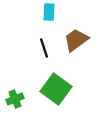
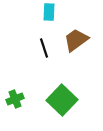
green square: moved 6 px right, 11 px down; rotated 8 degrees clockwise
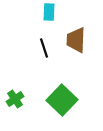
brown trapezoid: rotated 52 degrees counterclockwise
green cross: rotated 12 degrees counterclockwise
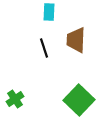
green square: moved 17 px right
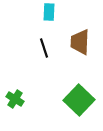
brown trapezoid: moved 4 px right, 2 px down
green cross: rotated 24 degrees counterclockwise
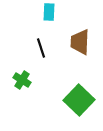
black line: moved 3 px left
green cross: moved 7 px right, 19 px up
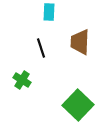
green square: moved 1 px left, 5 px down
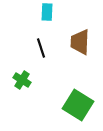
cyan rectangle: moved 2 px left
green square: rotated 12 degrees counterclockwise
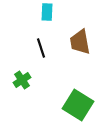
brown trapezoid: rotated 12 degrees counterclockwise
green cross: rotated 24 degrees clockwise
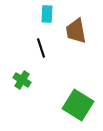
cyan rectangle: moved 2 px down
brown trapezoid: moved 4 px left, 11 px up
green cross: rotated 24 degrees counterclockwise
